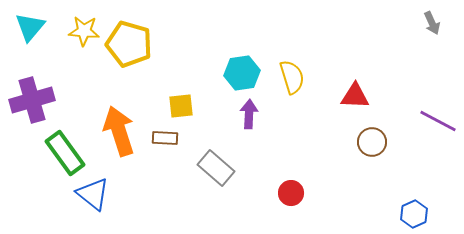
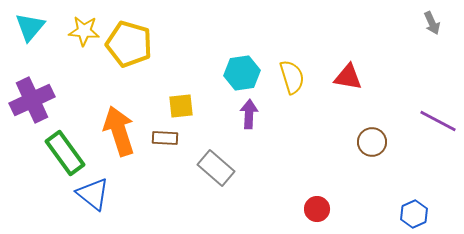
red triangle: moved 7 px left, 19 px up; rotated 8 degrees clockwise
purple cross: rotated 9 degrees counterclockwise
red circle: moved 26 px right, 16 px down
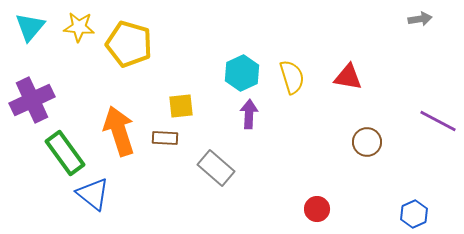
gray arrow: moved 12 px left, 4 px up; rotated 75 degrees counterclockwise
yellow star: moved 5 px left, 4 px up
cyan hexagon: rotated 16 degrees counterclockwise
brown circle: moved 5 px left
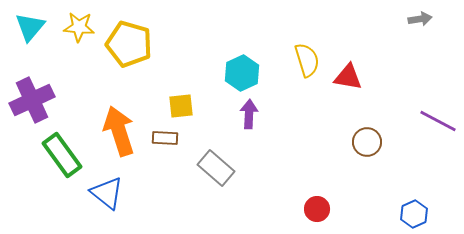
yellow semicircle: moved 15 px right, 17 px up
green rectangle: moved 3 px left, 2 px down
blue triangle: moved 14 px right, 1 px up
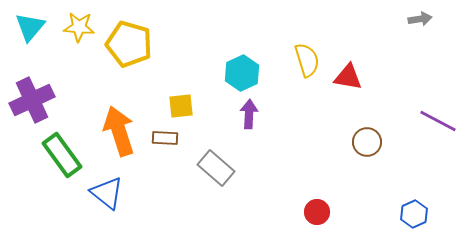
red circle: moved 3 px down
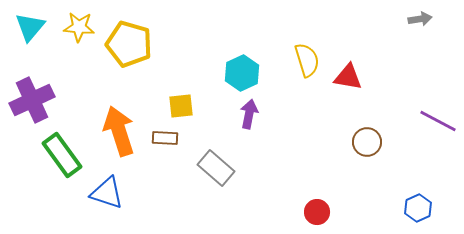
purple arrow: rotated 8 degrees clockwise
blue triangle: rotated 21 degrees counterclockwise
blue hexagon: moved 4 px right, 6 px up
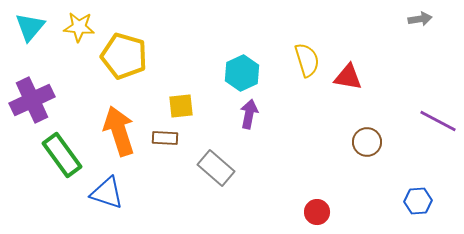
yellow pentagon: moved 5 px left, 12 px down
blue hexagon: moved 7 px up; rotated 20 degrees clockwise
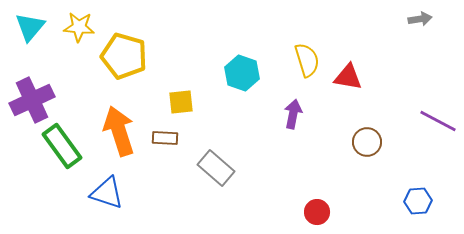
cyan hexagon: rotated 16 degrees counterclockwise
yellow square: moved 4 px up
purple arrow: moved 44 px right
green rectangle: moved 9 px up
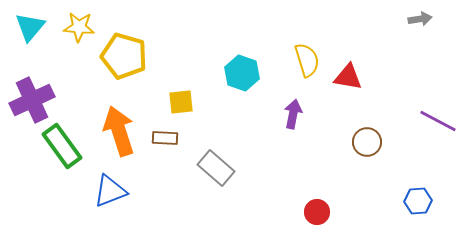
blue triangle: moved 3 px right, 2 px up; rotated 39 degrees counterclockwise
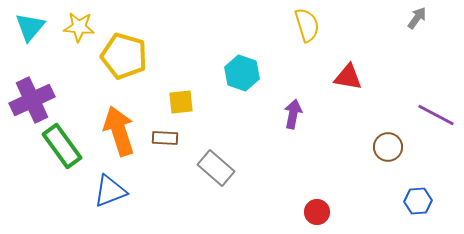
gray arrow: moved 3 px left, 1 px up; rotated 45 degrees counterclockwise
yellow semicircle: moved 35 px up
purple line: moved 2 px left, 6 px up
brown circle: moved 21 px right, 5 px down
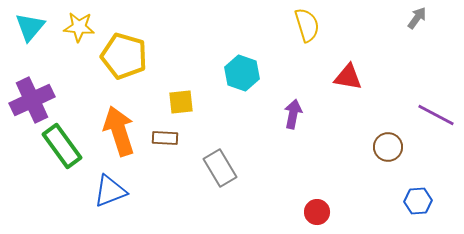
gray rectangle: moved 4 px right; rotated 18 degrees clockwise
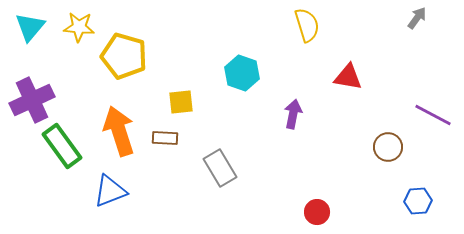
purple line: moved 3 px left
